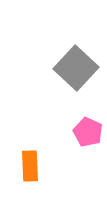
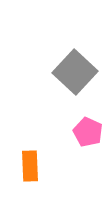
gray square: moved 1 px left, 4 px down
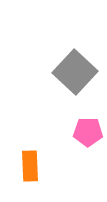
pink pentagon: rotated 24 degrees counterclockwise
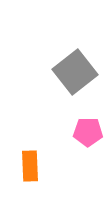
gray square: rotated 9 degrees clockwise
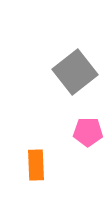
orange rectangle: moved 6 px right, 1 px up
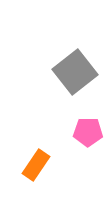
orange rectangle: rotated 36 degrees clockwise
